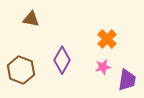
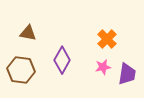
brown triangle: moved 3 px left, 14 px down
brown hexagon: rotated 12 degrees counterclockwise
purple trapezoid: moved 6 px up
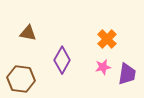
brown hexagon: moved 9 px down
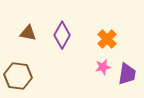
purple diamond: moved 25 px up
brown hexagon: moved 3 px left, 3 px up
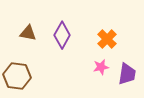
pink star: moved 2 px left
brown hexagon: moved 1 px left
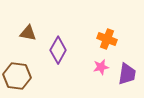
purple diamond: moved 4 px left, 15 px down
orange cross: rotated 24 degrees counterclockwise
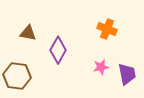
orange cross: moved 10 px up
purple trapezoid: rotated 20 degrees counterclockwise
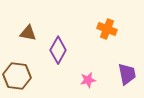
pink star: moved 13 px left, 13 px down
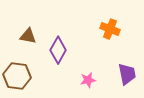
orange cross: moved 3 px right
brown triangle: moved 3 px down
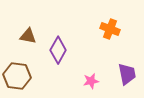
pink star: moved 3 px right, 1 px down
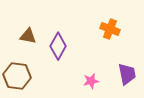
purple diamond: moved 4 px up
